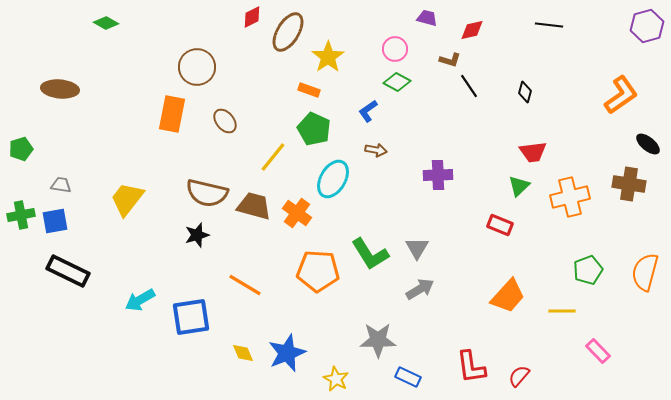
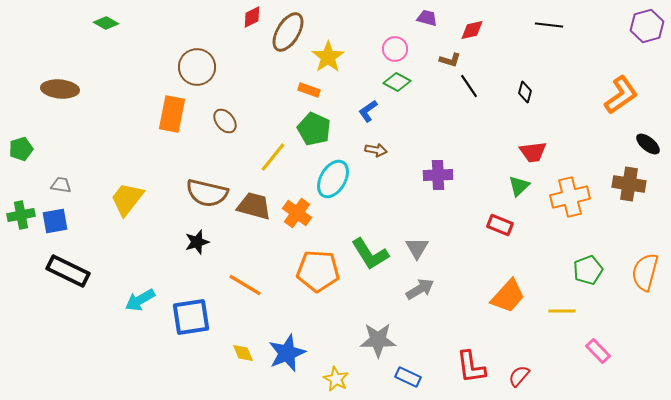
black star at (197, 235): moved 7 px down
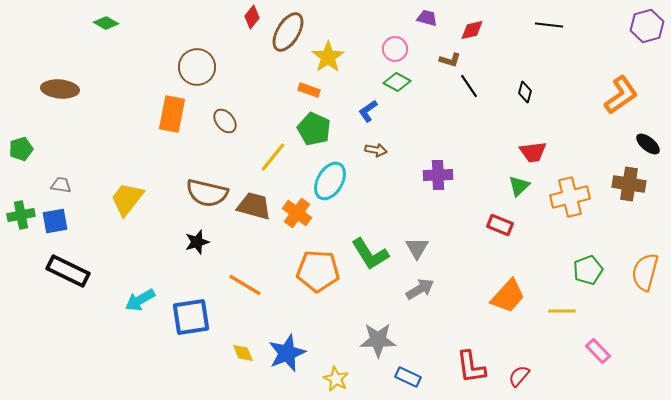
red diamond at (252, 17): rotated 25 degrees counterclockwise
cyan ellipse at (333, 179): moved 3 px left, 2 px down
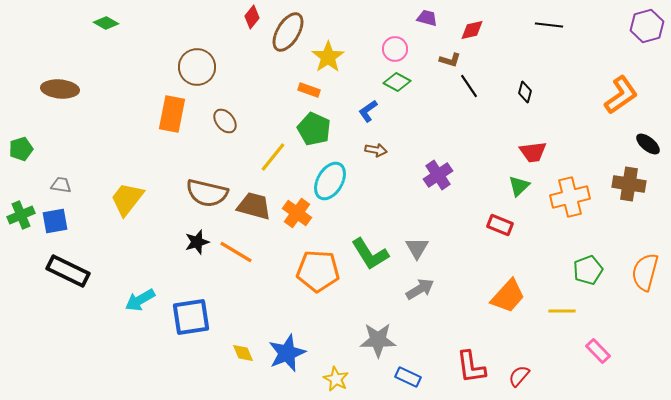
purple cross at (438, 175): rotated 32 degrees counterclockwise
green cross at (21, 215): rotated 12 degrees counterclockwise
orange line at (245, 285): moved 9 px left, 33 px up
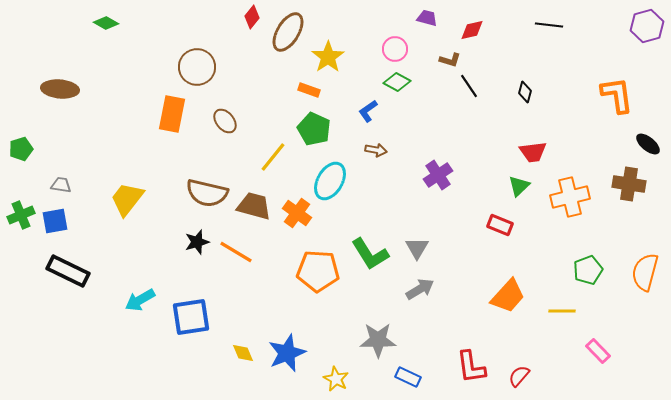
orange L-shape at (621, 95): moved 4 px left; rotated 63 degrees counterclockwise
